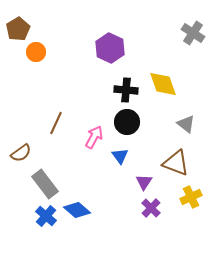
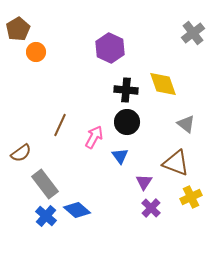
gray cross: rotated 20 degrees clockwise
brown line: moved 4 px right, 2 px down
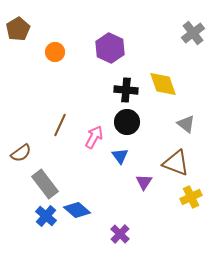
orange circle: moved 19 px right
purple cross: moved 31 px left, 26 px down
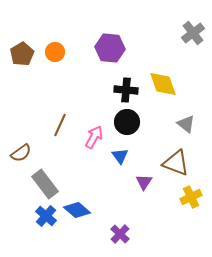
brown pentagon: moved 4 px right, 25 px down
purple hexagon: rotated 20 degrees counterclockwise
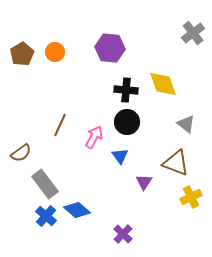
purple cross: moved 3 px right
